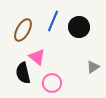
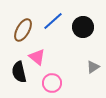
blue line: rotated 25 degrees clockwise
black circle: moved 4 px right
black semicircle: moved 4 px left, 1 px up
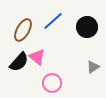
black circle: moved 4 px right
black semicircle: moved 10 px up; rotated 125 degrees counterclockwise
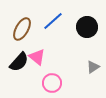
brown ellipse: moved 1 px left, 1 px up
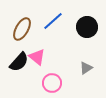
gray triangle: moved 7 px left, 1 px down
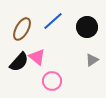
gray triangle: moved 6 px right, 8 px up
pink circle: moved 2 px up
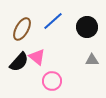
gray triangle: rotated 32 degrees clockwise
